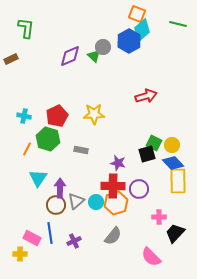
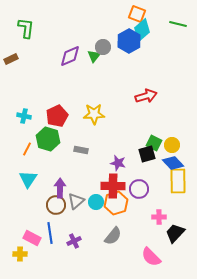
green triangle: rotated 24 degrees clockwise
cyan triangle: moved 10 px left, 1 px down
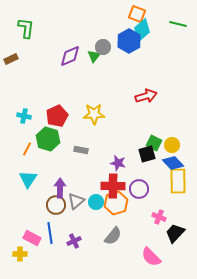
pink cross: rotated 24 degrees clockwise
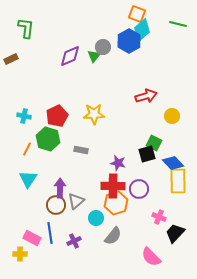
yellow circle: moved 29 px up
cyan circle: moved 16 px down
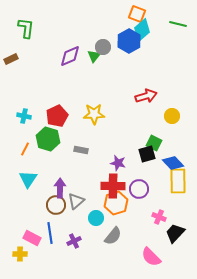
orange line: moved 2 px left
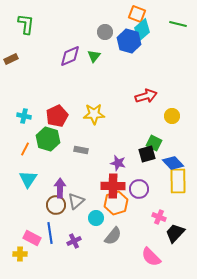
green L-shape: moved 4 px up
blue hexagon: rotated 15 degrees counterclockwise
gray circle: moved 2 px right, 15 px up
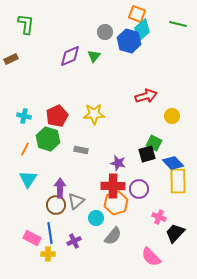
yellow cross: moved 28 px right
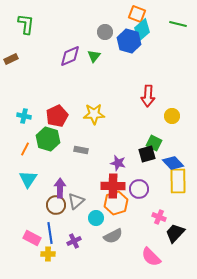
red arrow: moved 2 px right; rotated 110 degrees clockwise
gray semicircle: rotated 24 degrees clockwise
